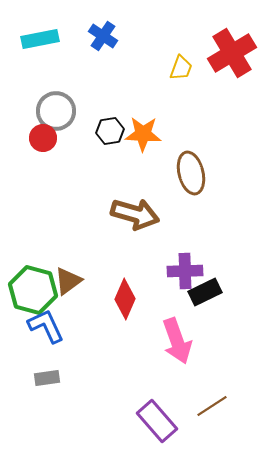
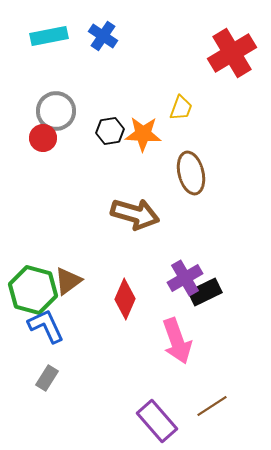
cyan rectangle: moved 9 px right, 3 px up
yellow trapezoid: moved 40 px down
purple cross: moved 7 px down; rotated 28 degrees counterclockwise
gray rectangle: rotated 50 degrees counterclockwise
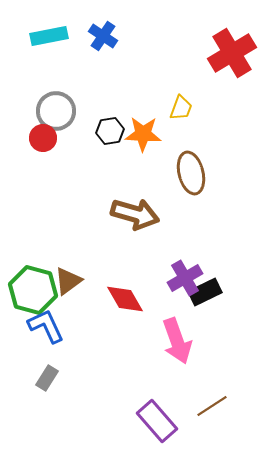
red diamond: rotated 54 degrees counterclockwise
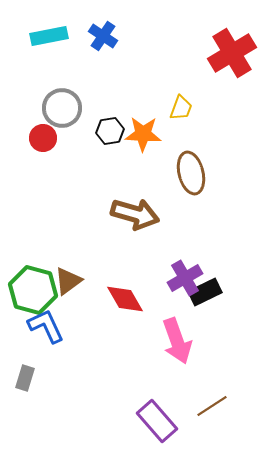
gray circle: moved 6 px right, 3 px up
gray rectangle: moved 22 px left; rotated 15 degrees counterclockwise
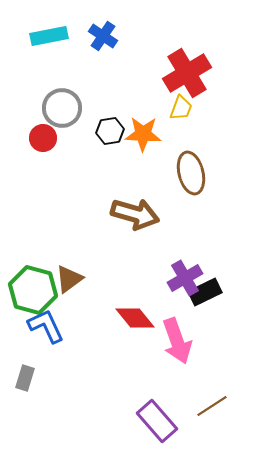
red cross: moved 45 px left, 20 px down
brown triangle: moved 1 px right, 2 px up
red diamond: moved 10 px right, 19 px down; rotated 9 degrees counterclockwise
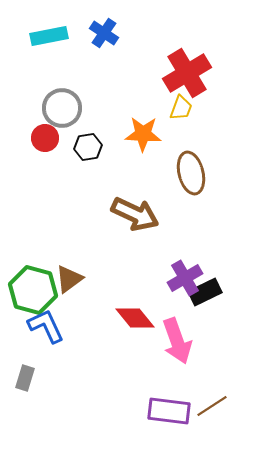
blue cross: moved 1 px right, 3 px up
black hexagon: moved 22 px left, 16 px down
red circle: moved 2 px right
brown arrow: rotated 9 degrees clockwise
purple rectangle: moved 12 px right, 10 px up; rotated 42 degrees counterclockwise
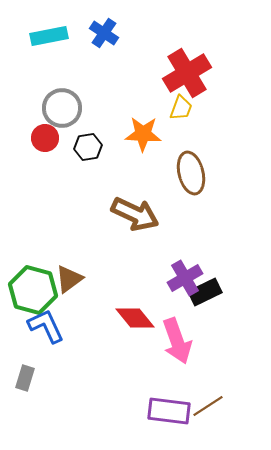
brown line: moved 4 px left
